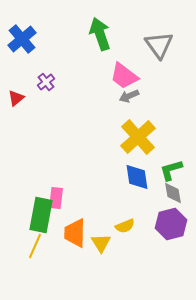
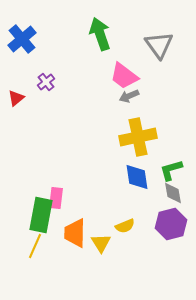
yellow cross: rotated 30 degrees clockwise
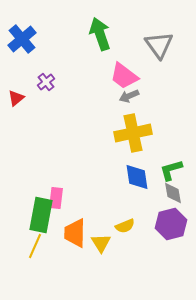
yellow cross: moved 5 px left, 4 px up
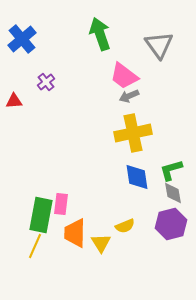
red triangle: moved 2 px left, 3 px down; rotated 36 degrees clockwise
pink rectangle: moved 5 px right, 6 px down
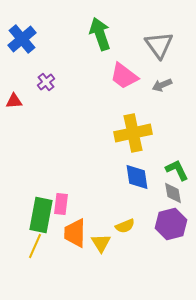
gray arrow: moved 33 px right, 11 px up
green L-shape: moved 6 px right; rotated 80 degrees clockwise
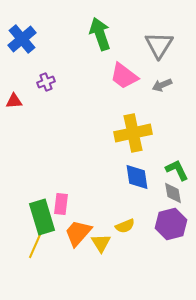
gray triangle: rotated 8 degrees clockwise
purple cross: rotated 18 degrees clockwise
green rectangle: moved 1 px right, 2 px down; rotated 28 degrees counterclockwise
orange trapezoid: moved 3 px right; rotated 40 degrees clockwise
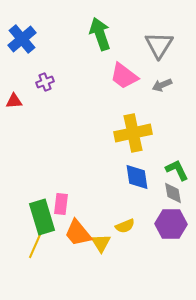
purple cross: moved 1 px left
purple hexagon: rotated 16 degrees clockwise
orange trapezoid: rotated 80 degrees counterclockwise
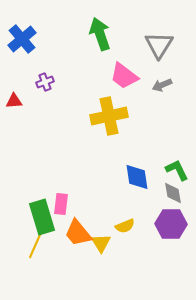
yellow cross: moved 24 px left, 17 px up
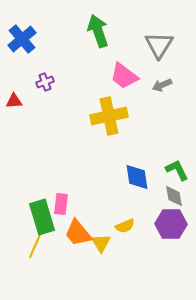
green arrow: moved 2 px left, 3 px up
gray diamond: moved 1 px right, 3 px down
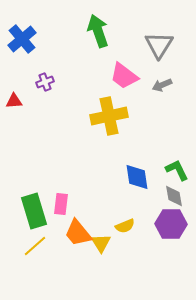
green rectangle: moved 8 px left, 6 px up
yellow line: rotated 25 degrees clockwise
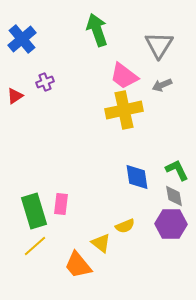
green arrow: moved 1 px left, 1 px up
red triangle: moved 1 px right, 5 px up; rotated 30 degrees counterclockwise
yellow cross: moved 15 px right, 6 px up
orange trapezoid: moved 32 px down
yellow triangle: rotated 20 degrees counterclockwise
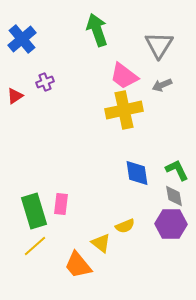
blue diamond: moved 4 px up
